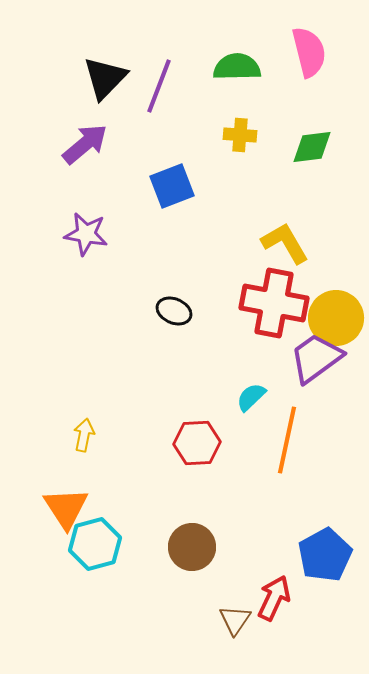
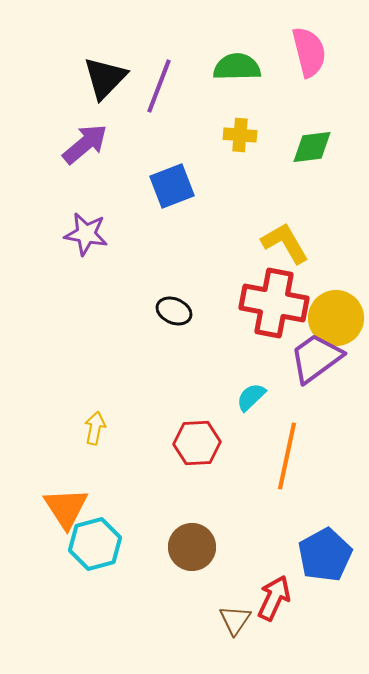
yellow arrow: moved 11 px right, 7 px up
orange line: moved 16 px down
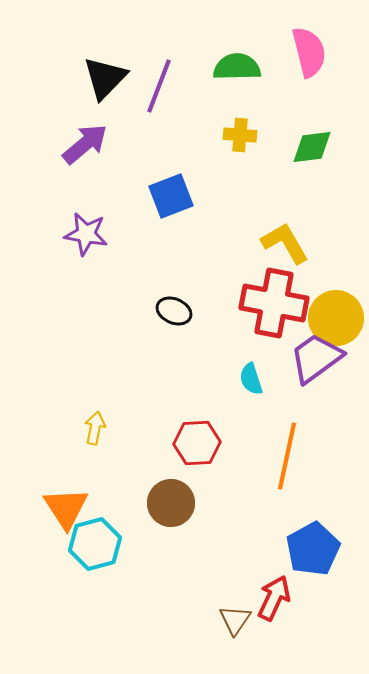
blue square: moved 1 px left, 10 px down
cyan semicircle: moved 18 px up; rotated 64 degrees counterclockwise
brown circle: moved 21 px left, 44 px up
blue pentagon: moved 12 px left, 6 px up
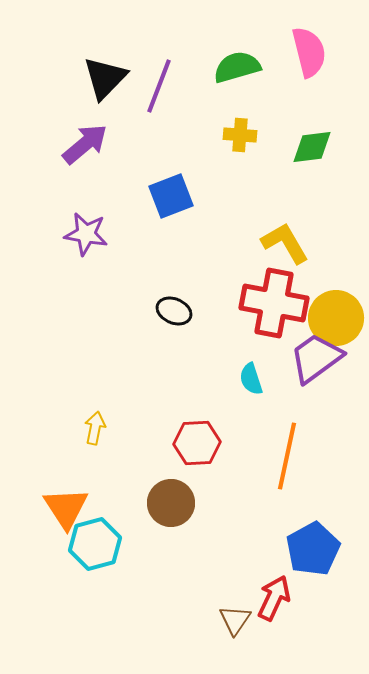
green semicircle: rotated 15 degrees counterclockwise
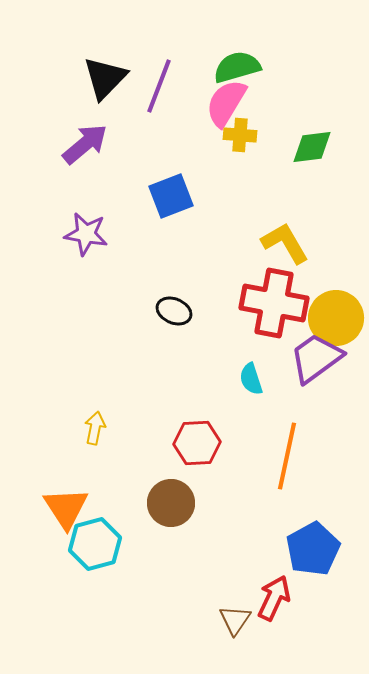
pink semicircle: moved 83 px left, 51 px down; rotated 135 degrees counterclockwise
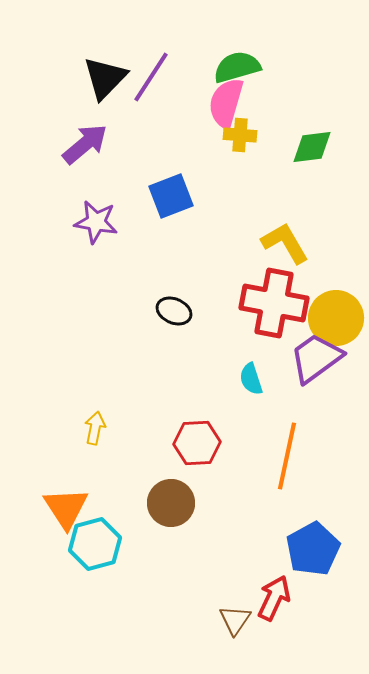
purple line: moved 8 px left, 9 px up; rotated 12 degrees clockwise
pink semicircle: rotated 15 degrees counterclockwise
purple star: moved 10 px right, 12 px up
